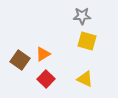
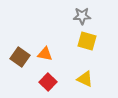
orange triangle: moved 2 px right; rotated 42 degrees clockwise
brown square: moved 3 px up
red square: moved 2 px right, 3 px down
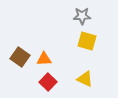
orange triangle: moved 1 px left, 5 px down; rotated 14 degrees counterclockwise
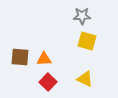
brown square: rotated 30 degrees counterclockwise
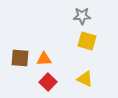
brown square: moved 1 px down
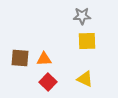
yellow square: rotated 18 degrees counterclockwise
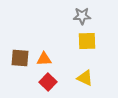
yellow triangle: moved 1 px up
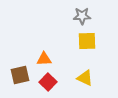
brown square: moved 17 px down; rotated 18 degrees counterclockwise
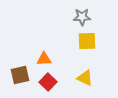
gray star: moved 1 px down
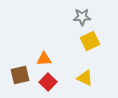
yellow square: moved 3 px right; rotated 24 degrees counterclockwise
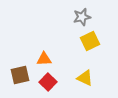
gray star: rotated 12 degrees counterclockwise
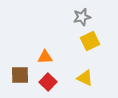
orange triangle: moved 1 px right, 2 px up
brown square: rotated 12 degrees clockwise
